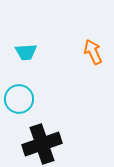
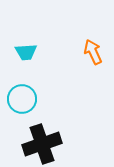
cyan circle: moved 3 px right
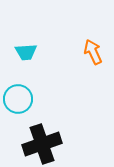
cyan circle: moved 4 px left
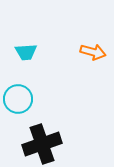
orange arrow: rotated 130 degrees clockwise
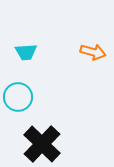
cyan circle: moved 2 px up
black cross: rotated 27 degrees counterclockwise
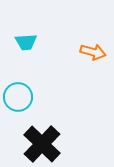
cyan trapezoid: moved 10 px up
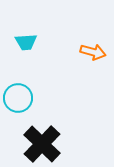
cyan circle: moved 1 px down
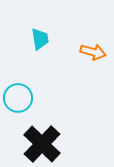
cyan trapezoid: moved 14 px right, 3 px up; rotated 95 degrees counterclockwise
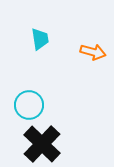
cyan circle: moved 11 px right, 7 px down
